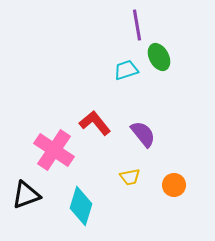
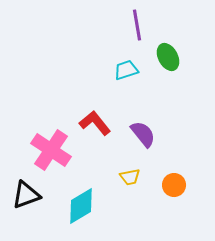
green ellipse: moved 9 px right
pink cross: moved 3 px left
cyan diamond: rotated 42 degrees clockwise
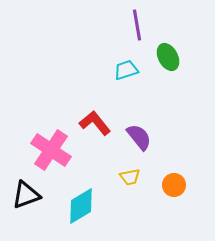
purple semicircle: moved 4 px left, 3 px down
